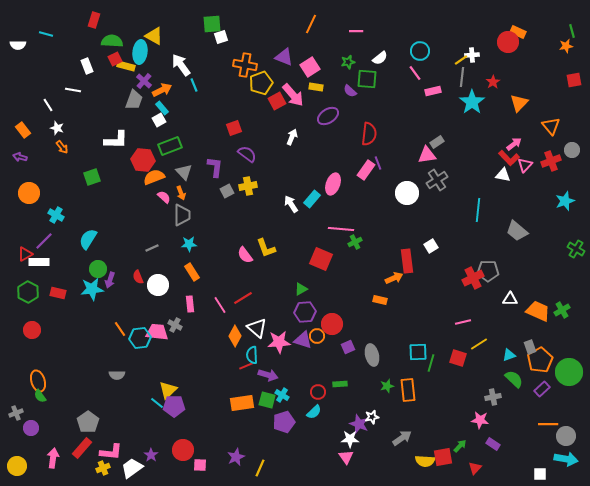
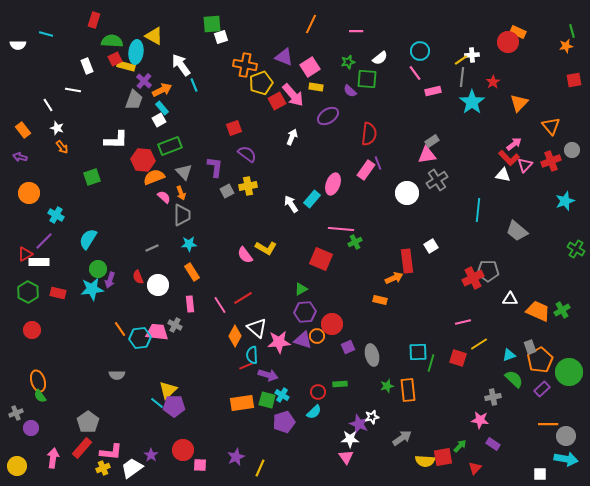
cyan ellipse at (140, 52): moved 4 px left
gray rectangle at (437, 142): moved 5 px left, 1 px up
yellow L-shape at (266, 248): rotated 40 degrees counterclockwise
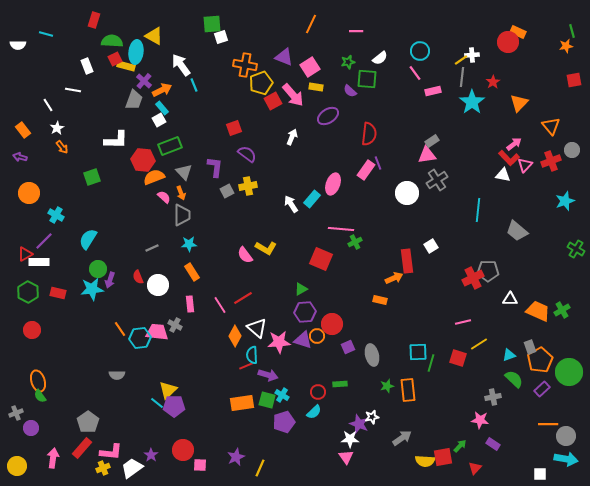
red square at (277, 101): moved 4 px left
white star at (57, 128): rotated 24 degrees clockwise
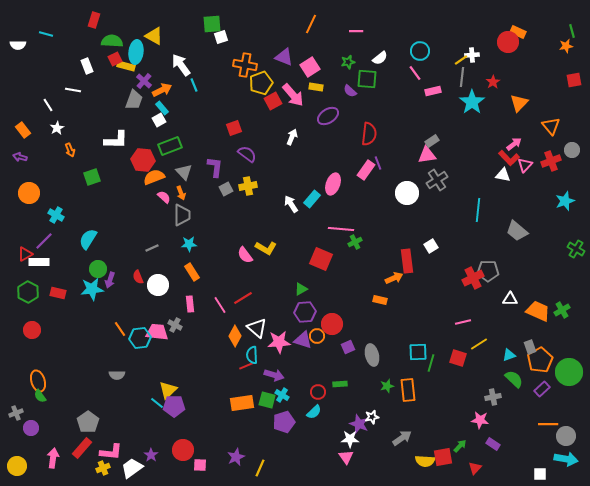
orange arrow at (62, 147): moved 8 px right, 3 px down; rotated 16 degrees clockwise
gray square at (227, 191): moved 1 px left, 2 px up
purple arrow at (268, 375): moved 6 px right
